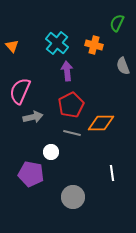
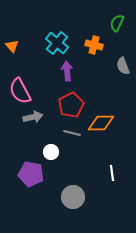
pink semicircle: rotated 52 degrees counterclockwise
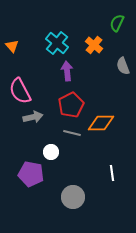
orange cross: rotated 24 degrees clockwise
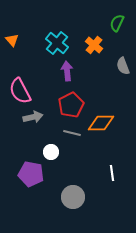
orange triangle: moved 6 px up
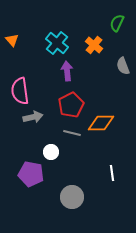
pink semicircle: rotated 20 degrees clockwise
gray circle: moved 1 px left
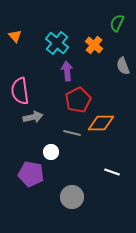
orange triangle: moved 3 px right, 4 px up
red pentagon: moved 7 px right, 5 px up
white line: moved 1 px up; rotated 63 degrees counterclockwise
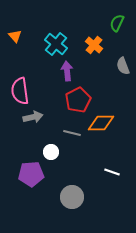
cyan cross: moved 1 px left, 1 px down
purple pentagon: rotated 15 degrees counterclockwise
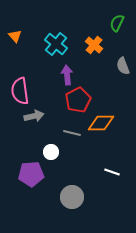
purple arrow: moved 4 px down
gray arrow: moved 1 px right, 1 px up
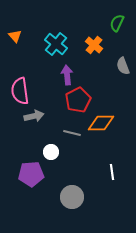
white line: rotated 63 degrees clockwise
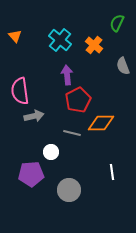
cyan cross: moved 4 px right, 4 px up
gray circle: moved 3 px left, 7 px up
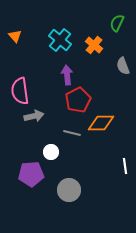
white line: moved 13 px right, 6 px up
